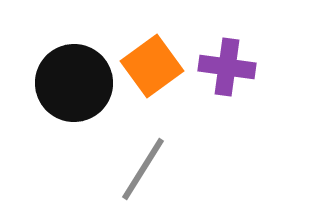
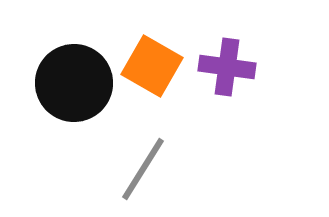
orange square: rotated 24 degrees counterclockwise
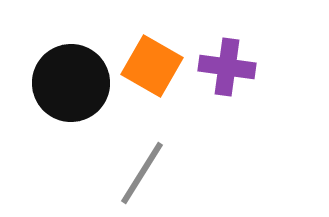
black circle: moved 3 px left
gray line: moved 1 px left, 4 px down
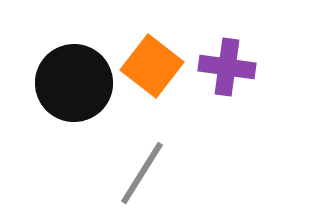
orange square: rotated 8 degrees clockwise
black circle: moved 3 px right
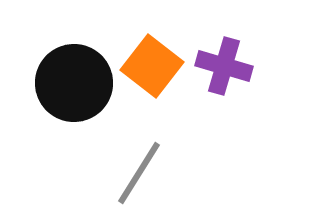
purple cross: moved 3 px left, 1 px up; rotated 8 degrees clockwise
gray line: moved 3 px left
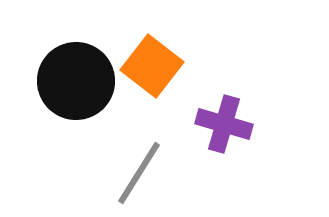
purple cross: moved 58 px down
black circle: moved 2 px right, 2 px up
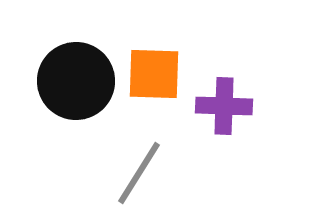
orange square: moved 2 px right, 8 px down; rotated 36 degrees counterclockwise
purple cross: moved 18 px up; rotated 14 degrees counterclockwise
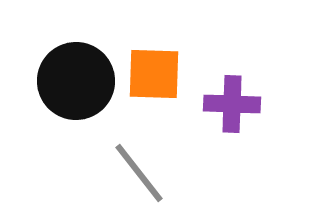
purple cross: moved 8 px right, 2 px up
gray line: rotated 70 degrees counterclockwise
